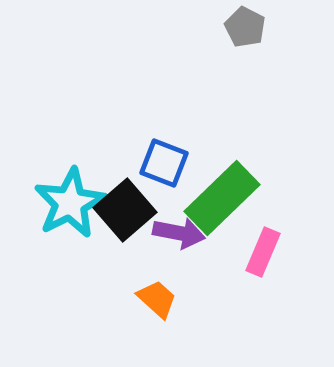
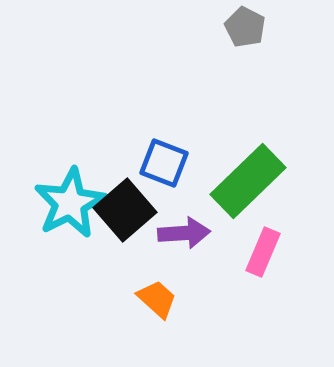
green rectangle: moved 26 px right, 17 px up
purple arrow: moved 5 px right; rotated 15 degrees counterclockwise
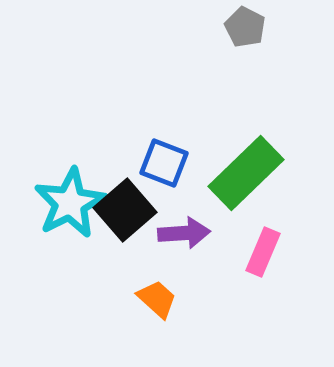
green rectangle: moved 2 px left, 8 px up
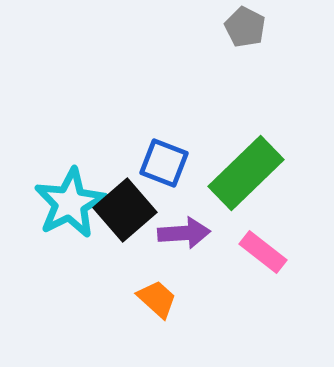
pink rectangle: rotated 75 degrees counterclockwise
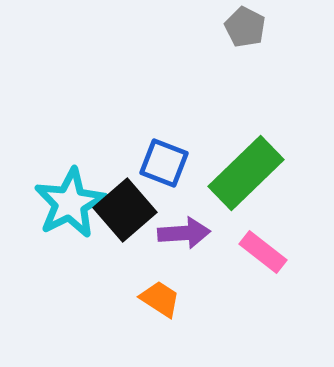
orange trapezoid: moved 3 px right; rotated 9 degrees counterclockwise
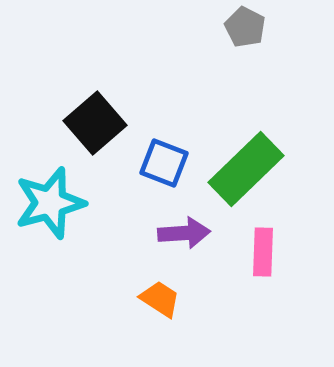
green rectangle: moved 4 px up
cyan star: moved 20 px left; rotated 12 degrees clockwise
black square: moved 30 px left, 87 px up
pink rectangle: rotated 54 degrees clockwise
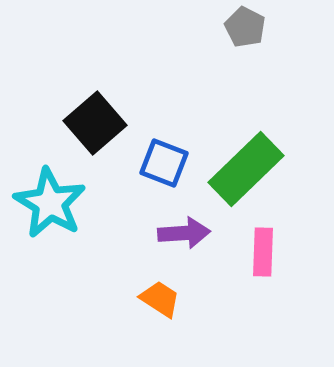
cyan star: rotated 26 degrees counterclockwise
